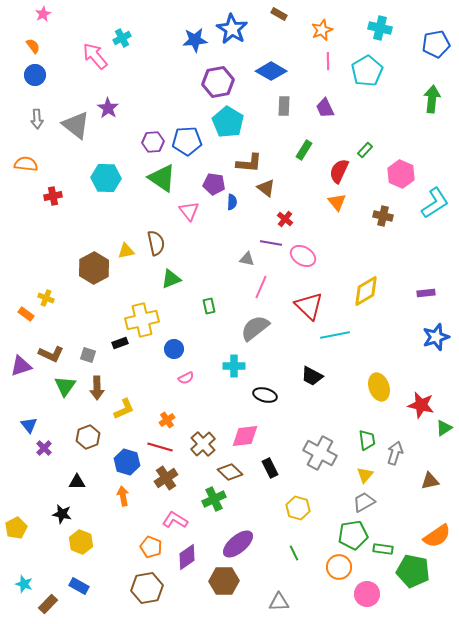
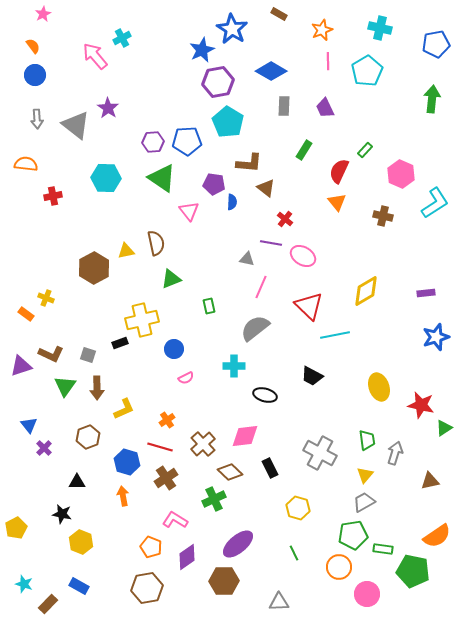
blue star at (195, 40): moved 7 px right, 10 px down; rotated 20 degrees counterclockwise
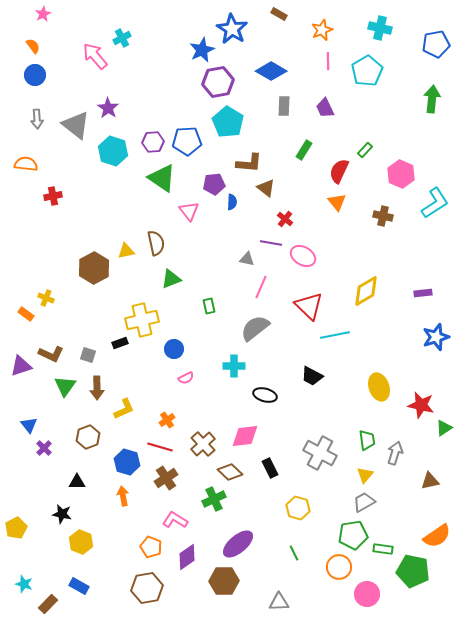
cyan hexagon at (106, 178): moved 7 px right, 27 px up; rotated 16 degrees clockwise
purple pentagon at (214, 184): rotated 15 degrees counterclockwise
purple rectangle at (426, 293): moved 3 px left
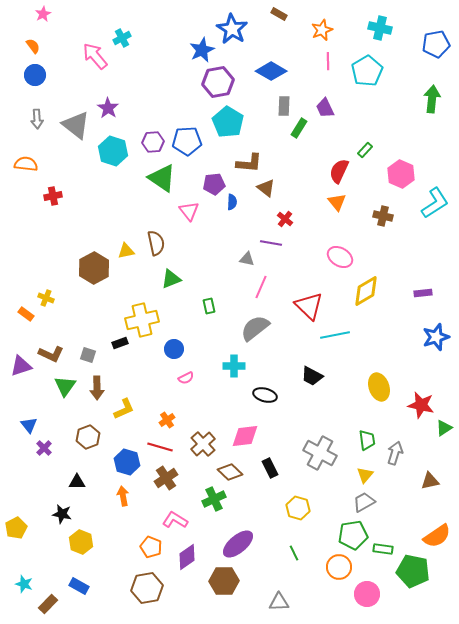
green rectangle at (304, 150): moved 5 px left, 22 px up
pink ellipse at (303, 256): moved 37 px right, 1 px down
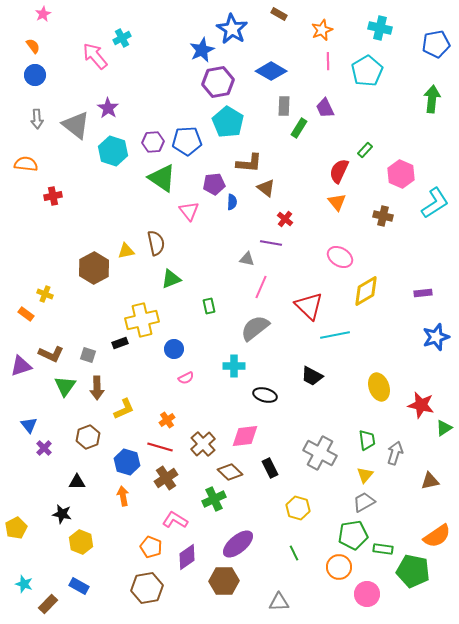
yellow cross at (46, 298): moved 1 px left, 4 px up
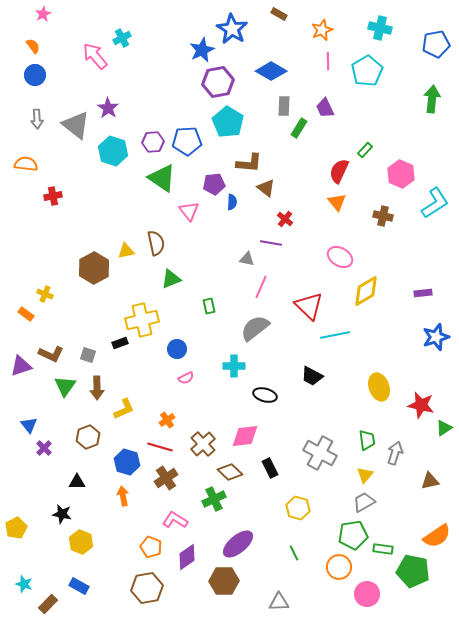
blue circle at (174, 349): moved 3 px right
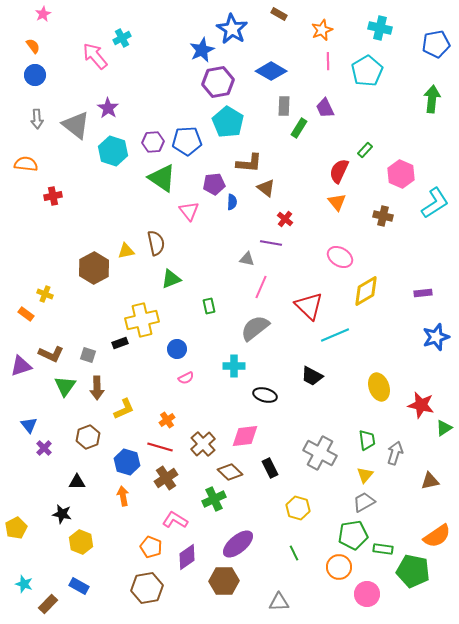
cyan line at (335, 335): rotated 12 degrees counterclockwise
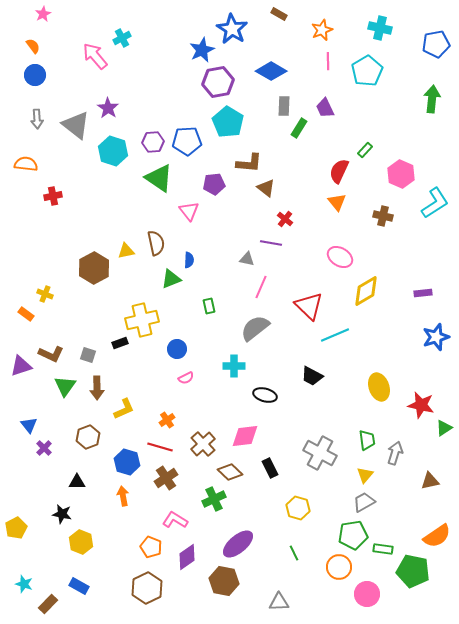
green triangle at (162, 178): moved 3 px left
blue semicircle at (232, 202): moved 43 px left, 58 px down
brown hexagon at (224, 581): rotated 12 degrees clockwise
brown hexagon at (147, 588): rotated 16 degrees counterclockwise
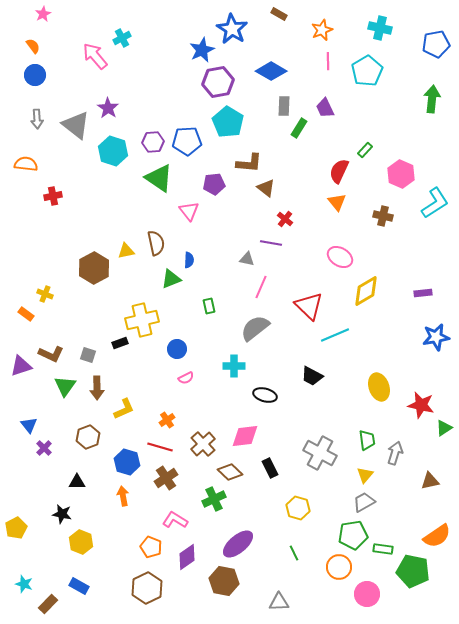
blue star at (436, 337): rotated 8 degrees clockwise
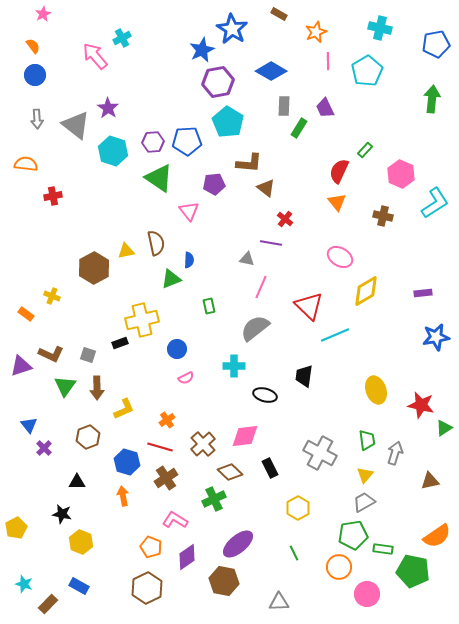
orange star at (322, 30): moved 6 px left, 2 px down
yellow cross at (45, 294): moved 7 px right, 2 px down
black trapezoid at (312, 376): moved 8 px left; rotated 70 degrees clockwise
yellow ellipse at (379, 387): moved 3 px left, 3 px down
yellow hexagon at (298, 508): rotated 15 degrees clockwise
